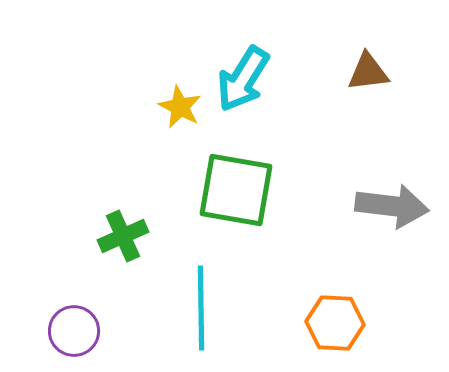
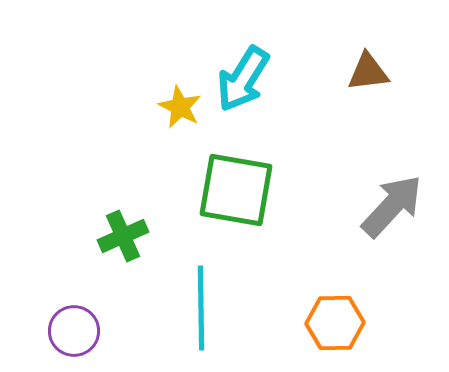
gray arrow: rotated 54 degrees counterclockwise
orange hexagon: rotated 4 degrees counterclockwise
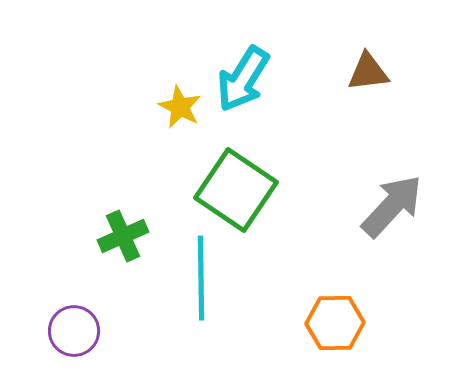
green square: rotated 24 degrees clockwise
cyan line: moved 30 px up
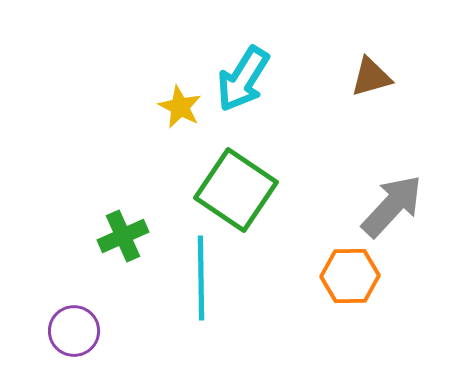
brown triangle: moved 3 px right, 5 px down; rotated 9 degrees counterclockwise
orange hexagon: moved 15 px right, 47 px up
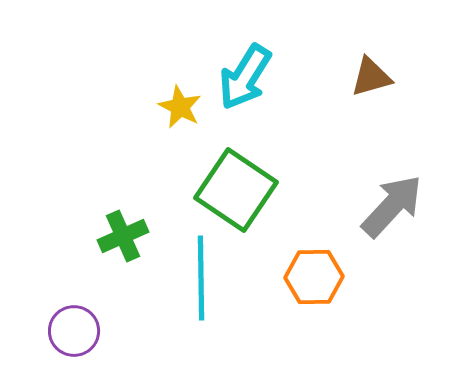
cyan arrow: moved 2 px right, 2 px up
orange hexagon: moved 36 px left, 1 px down
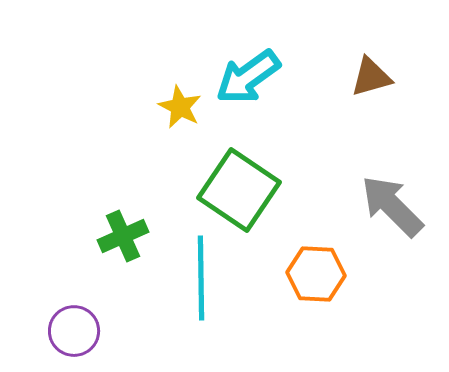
cyan arrow: moved 3 px right; rotated 22 degrees clockwise
green square: moved 3 px right
gray arrow: rotated 88 degrees counterclockwise
orange hexagon: moved 2 px right, 3 px up; rotated 4 degrees clockwise
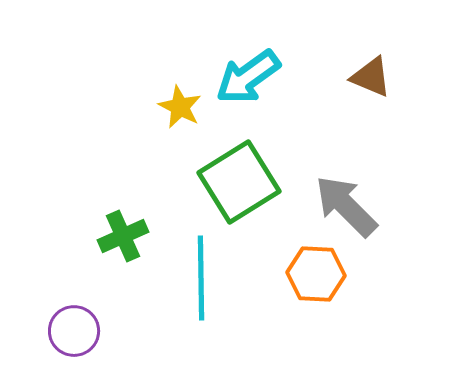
brown triangle: rotated 39 degrees clockwise
green square: moved 8 px up; rotated 24 degrees clockwise
gray arrow: moved 46 px left
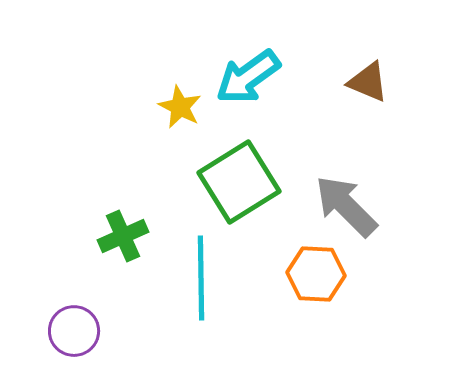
brown triangle: moved 3 px left, 5 px down
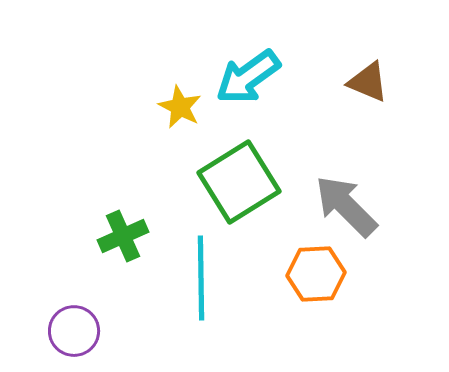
orange hexagon: rotated 6 degrees counterclockwise
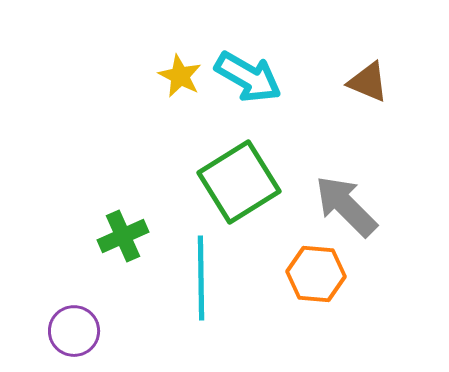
cyan arrow: rotated 114 degrees counterclockwise
yellow star: moved 31 px up
orange hexagon: rotated 8 degrees clockwise
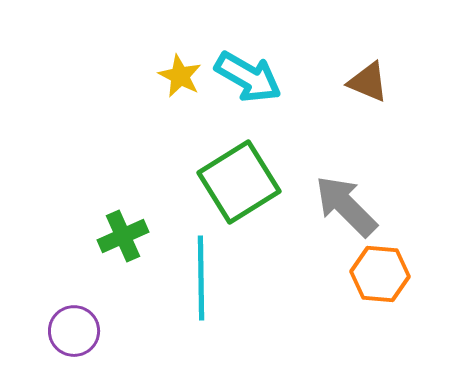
orange hexagon: moved 64 px right
